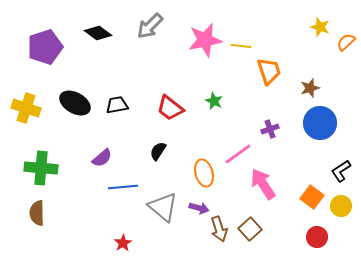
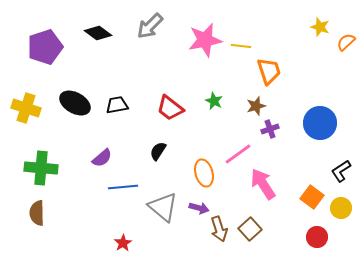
brown star: moved 54 px left, 18 px down
yellow circle: moved 2 px down
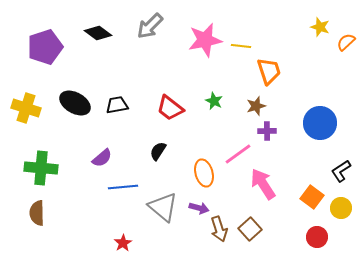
purple cross: moved 3 px left, 2 px down; rotated 18 degrees clockwise
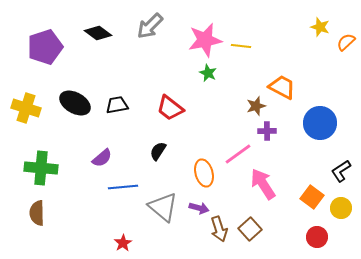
orange trapezoid: moved 13 px right, 16 px down; rotated 44 degrees counterclockwise
green star: moved 6 px left, 28 px up
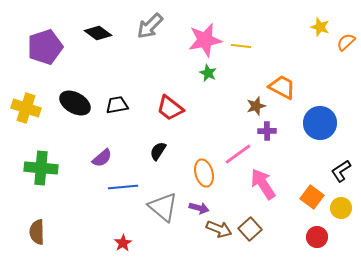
brown semicircle: moved 19 px down
brown arrow: rotated 50 degrees counterclockwise
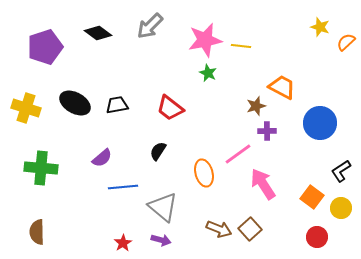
purple arrow: moved 38 px left, 32 px down
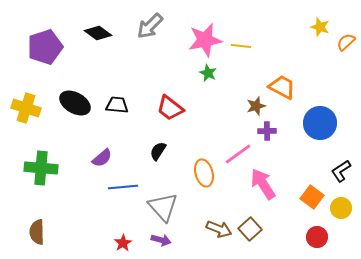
black trapezoid: rotated 15 degrees clockwise
gray triangle: rotated 8 degrees clockwise
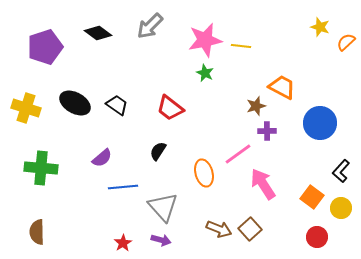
green star: moved 3 px left
black trapezoid: rotated 30 degrees clockwise
black L-shape: rotated 15 degrees counterclockwise
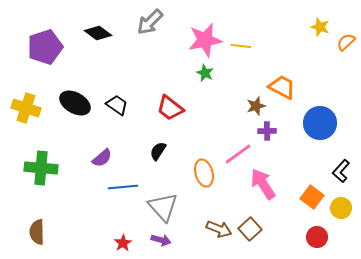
gray arrow: moved 4 px up
